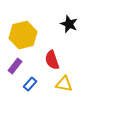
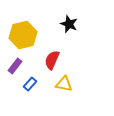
red semicircle: rotated 42 degrees clockwise
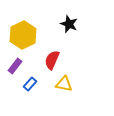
yellow hexagon: rotated 12 degrees counterclockwise
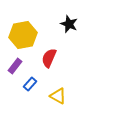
yellow hexagon: rotated 16 degrees clockwise
red semicircle: moved 3 px left, 2 px up
yellow triangle: moved 6 px left, 12 px down; rotated 18 degrees clockwise
